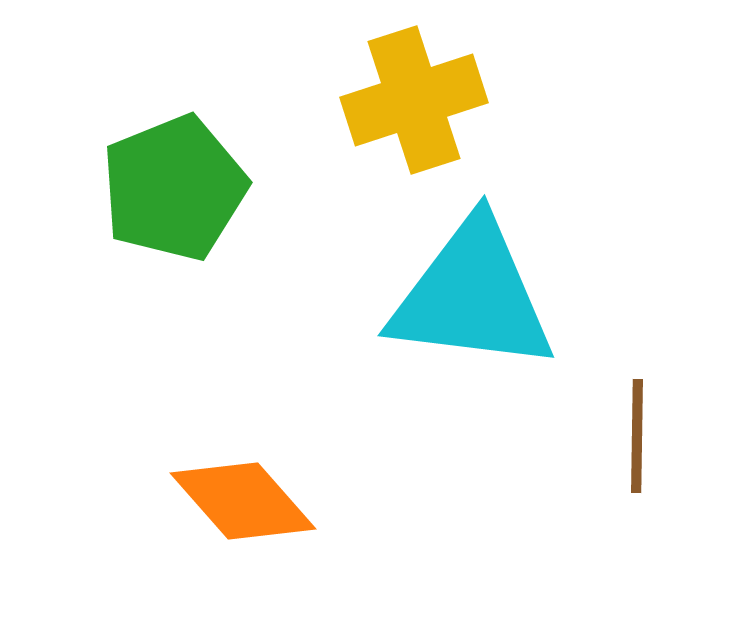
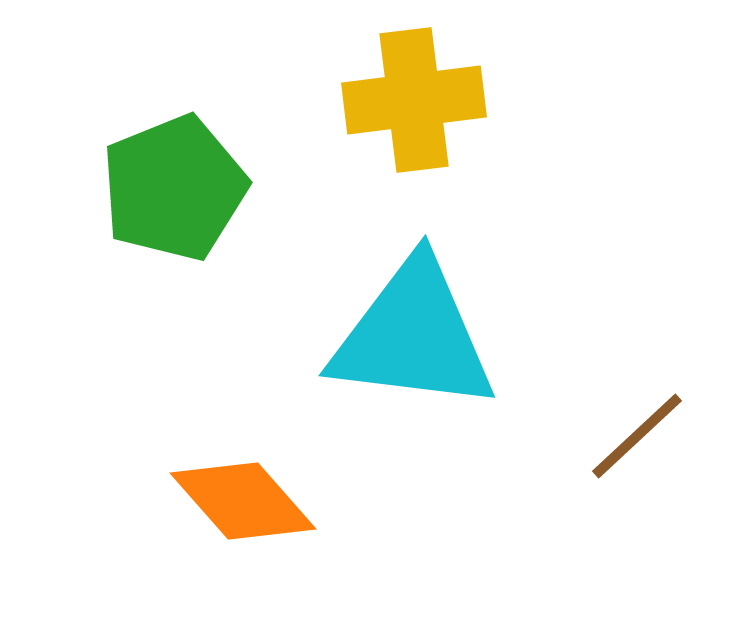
yellow cross: rotated 11 degrees clockwise
cyan triangle: moved 59 px left, 40 px down
brown line: rotated 46 degrees clockwise
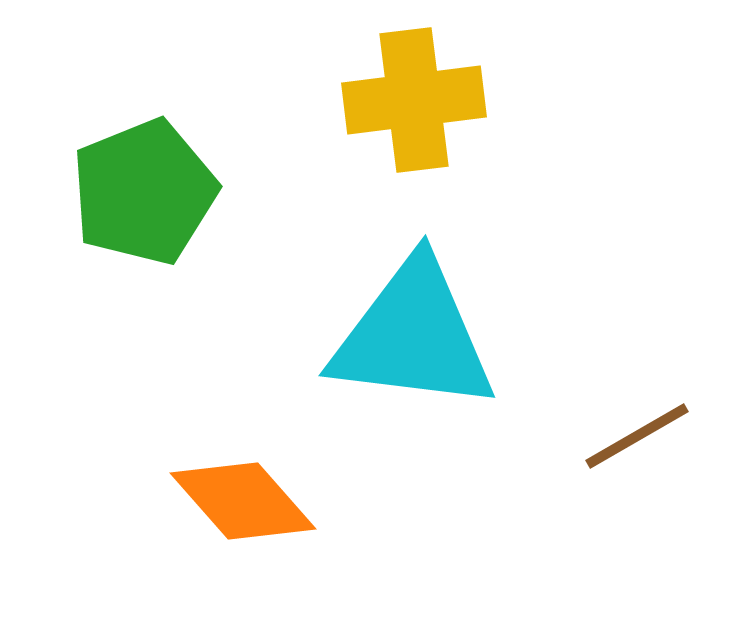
green pentagon: moved 30 px left, 4 px down
brown line: rotated 13 degrees clockwise
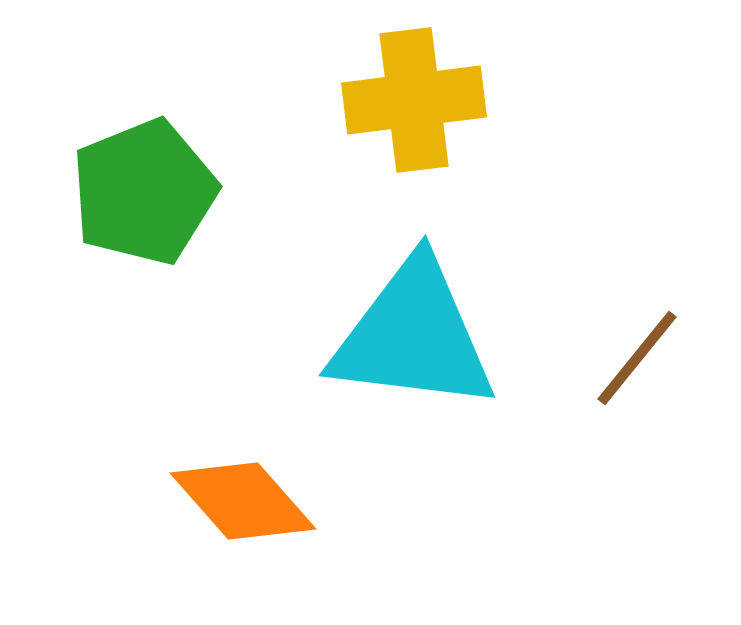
brown line: moved 78 px up; rotated 21 degrees counterclockwise
